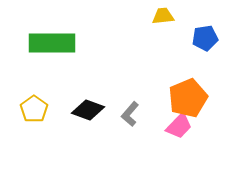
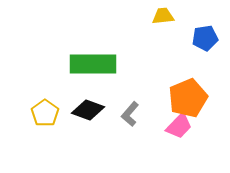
green rectangle: moved 41 px right, 21 px down
yellow pentagon: moved 11 px right, 4 px down
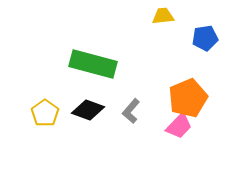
green rectangle: rotated 15 degrees clockwise
gray L-shape: moved 1 px right, 3 px up
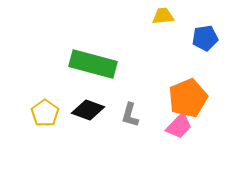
gray L-shape: moved 1 px left, 4 px down; rotated 25 degrees counterclockwise
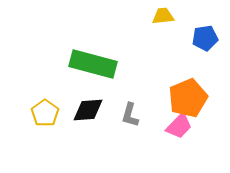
black diamond: rotated 24 degrees counterclockwise
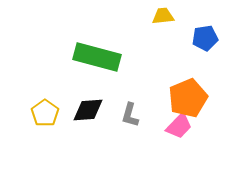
green rectangle: moved 4 px right, 7 px up
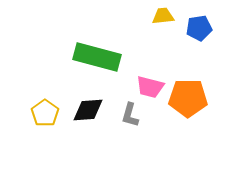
blue pentagon: moved 6 px left, 10 px up
orange pentagon: rotated 24 degrees clockwise
pink trapezoid: moved 29 px left, 39 px up; rotated 60 degrees clockwise
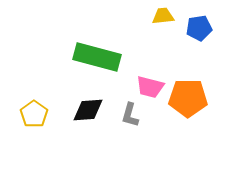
yellow pentagon: moved 11 px left, 1 px down
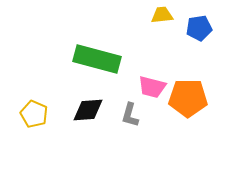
yellow trapezoid: moved 1 px left, 1 px up
green rectangle: moved 2 px down
pink trapezoid: moved 2 px right
yellow pentagon: rotated 12 degrees counterclockwise
